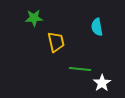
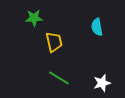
yellow trapezoid: moved 2 px left
green line: moved 21 px left, 9 px down; rotated 25 degrees clockwise
white star: rotated 18 degrees clockwise
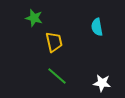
green star: rotated 18 degrees clockwise
green line: moved 2 px left, 2 px up; rotated 10 degrees clockwise
white star: rotated 24 degrees clockwise
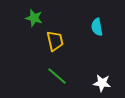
yellow trapezoid: moved 1 px right, 1 px up
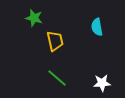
green line: moved 2 px down
white star: rotated 12 degrees counterclockwise
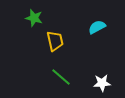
cyan semicircle: rotated 72 degrees clockwise
green line: moved 4 px right, 1 px up
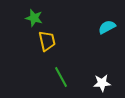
cyan semicircle: moved 10 px right
yellow trapezoid: moved 8 px left
green line: rotated 20 degrees clockwise
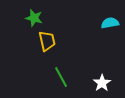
cyan semicircle: moved 3 px right, 4 px up; rotated 18 degrees clockwise
white star: rotated 30 degrees counterclockwise
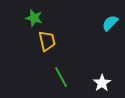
cyan semicircle: rotated 36 degrees counterclockwise
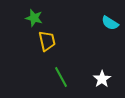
cyan semicircle: rotated 102 degrees counterclockwise
white star: moved 4 px up
